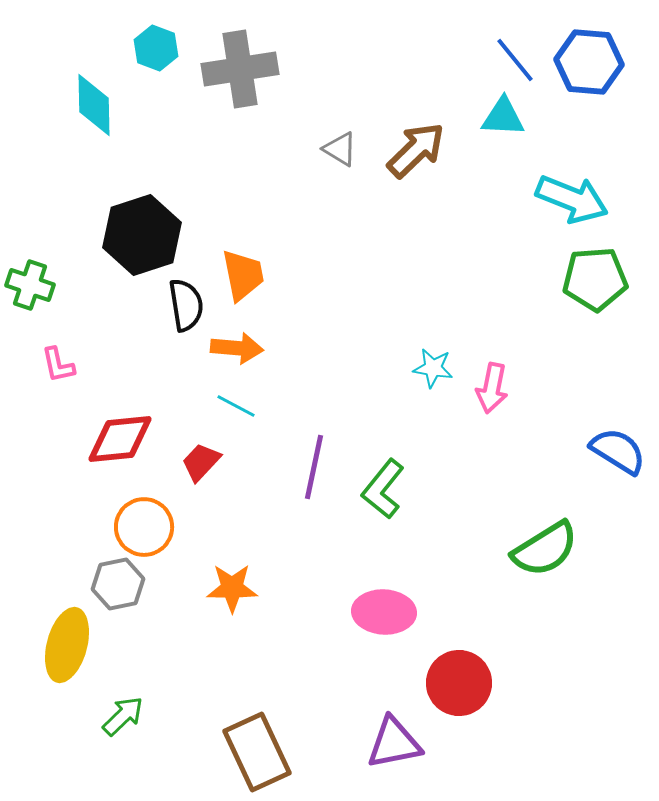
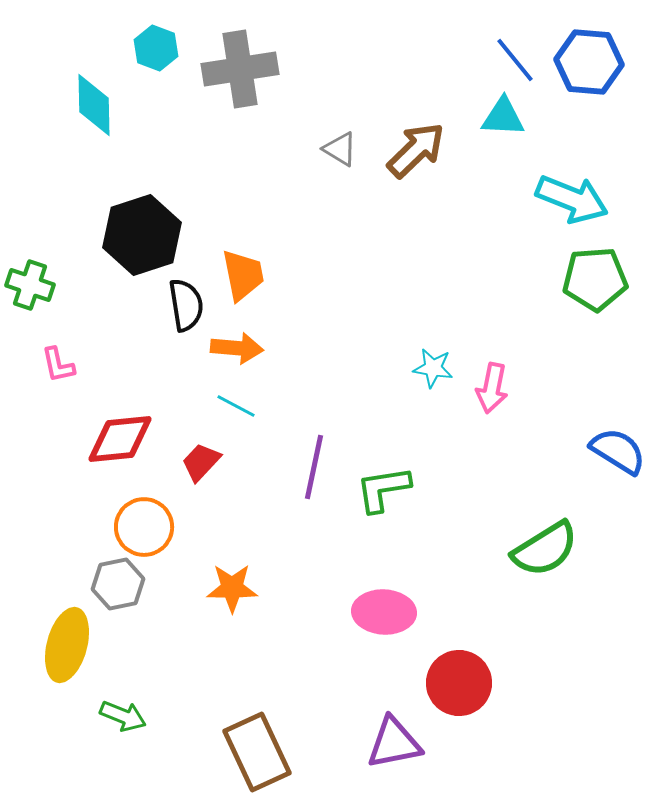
green L-shape: rotated 42 degrees clockwise
green arrow: rotated 66 degrees clockwise
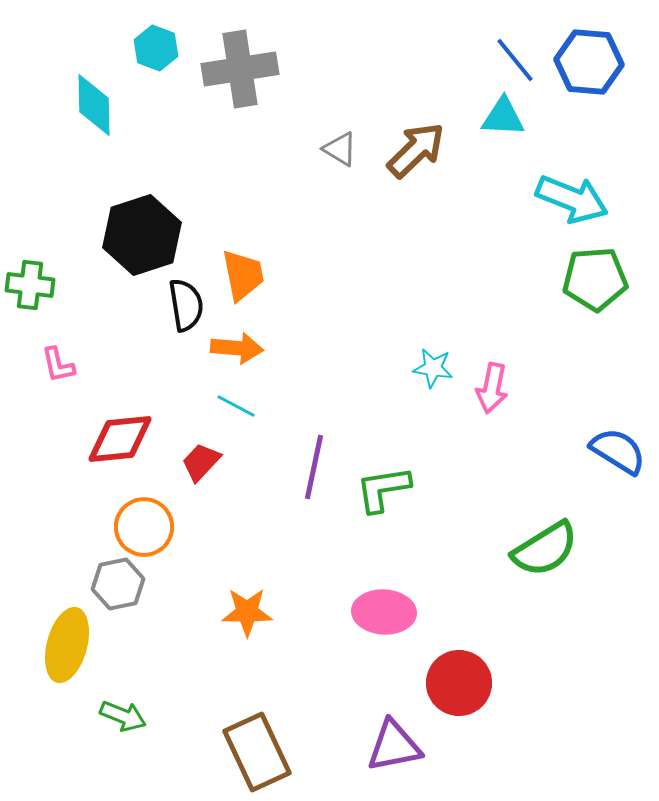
green cross: rotated 12 degrees counterclockwise
orange star: moved 15 px right, 24 px down
purple triangle: moved 3 px down
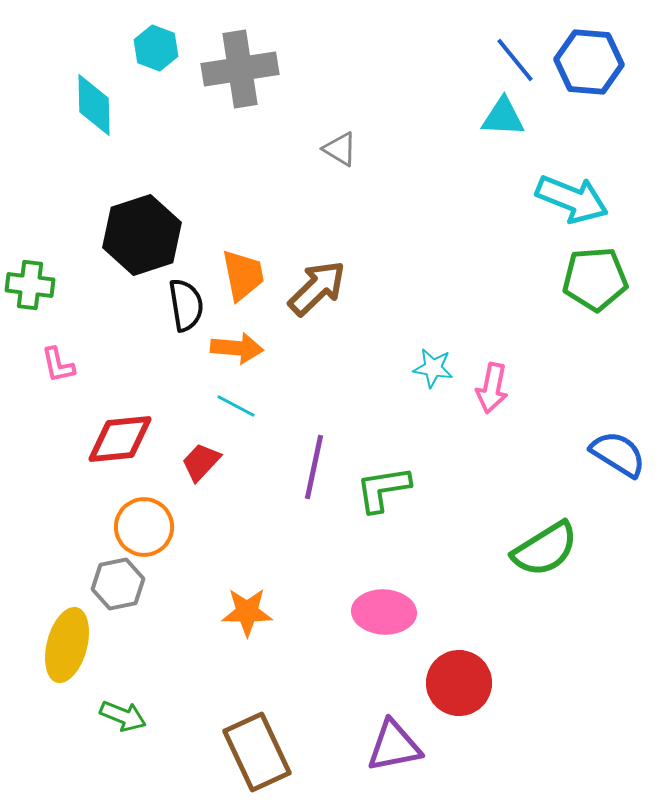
brown arrow: moved 99 px left, 138 px down
blue semicircle: moved 3 px down
